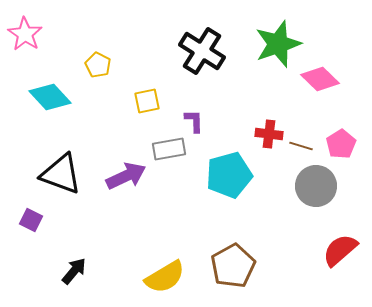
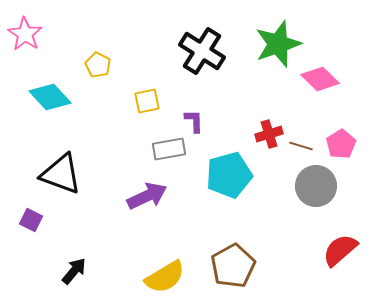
red cross: rotated 24 degrees counterclockwise
purple arrow: moved 21 px right, 20 px down
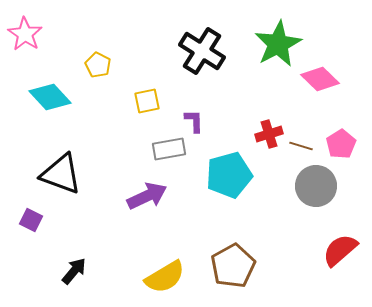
green star: rotated 9 degrees counterclockwise
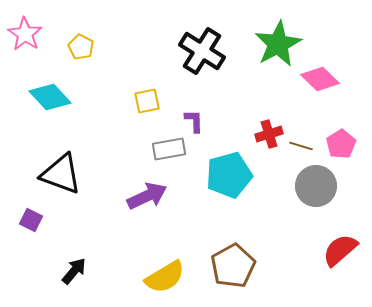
yellow pentagon: moved 17 px left, 18 px up
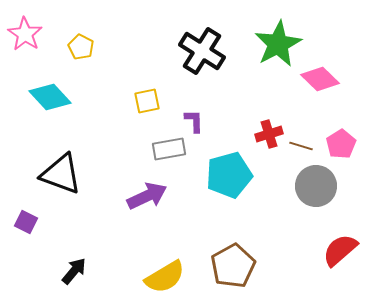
purple square: moved 5 px left, 2 px down
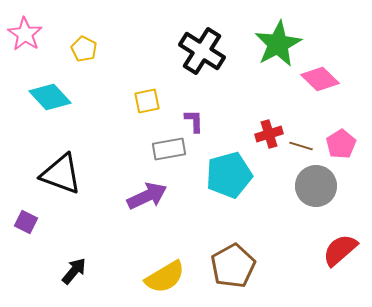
yellow pentagon: moved 3 px right, 2 px down
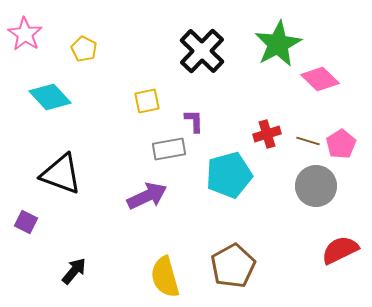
black cross: rotated 12 degrees clockwise
red cross: moved 2 px left
brown line: moved 7 px right, 5 px up
red semicircle: rotated 15 degrees clockwise
yellow semicircle: rotated 105 degrees clockwise
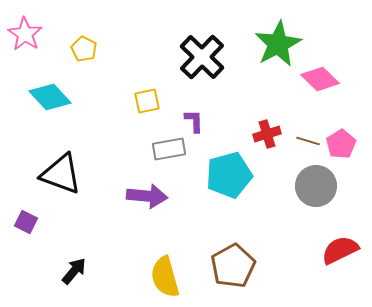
black cross: moved 6 px down
purple arrow: rotated 30 degrees clockwise
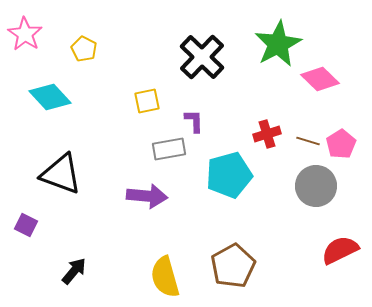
purple square: moved 3 px down
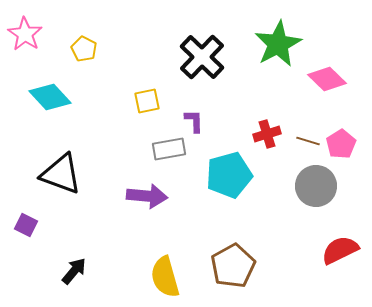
pink diamond: moved 7 px right
